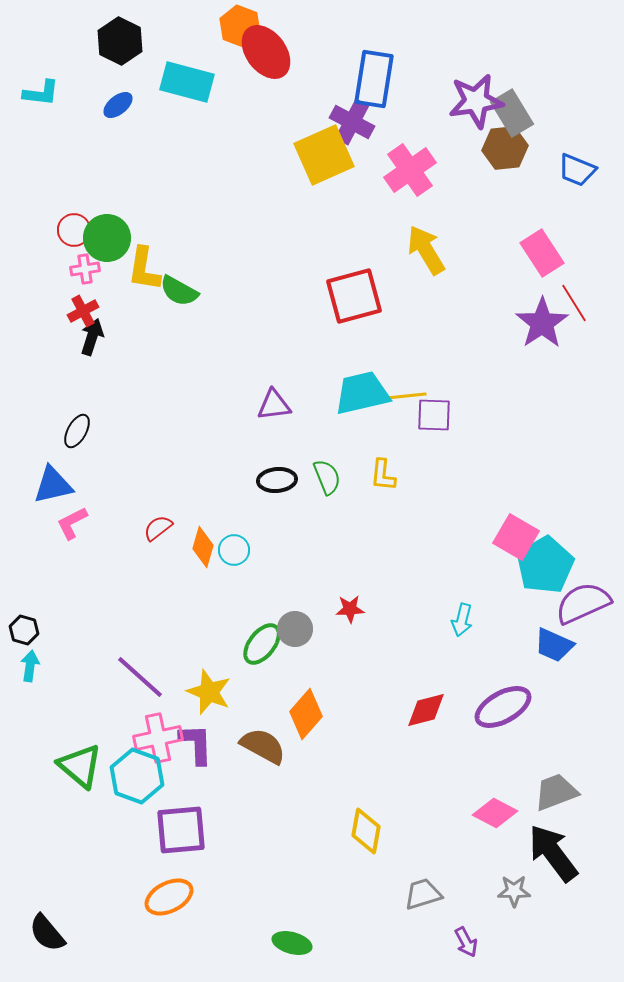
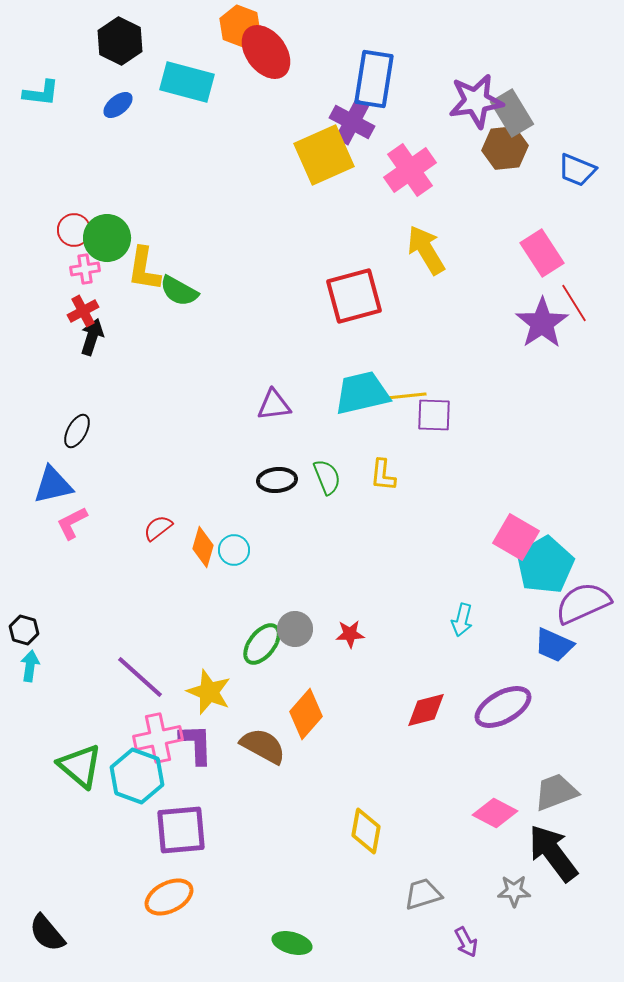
red star at (350, 609): moved 25 px down
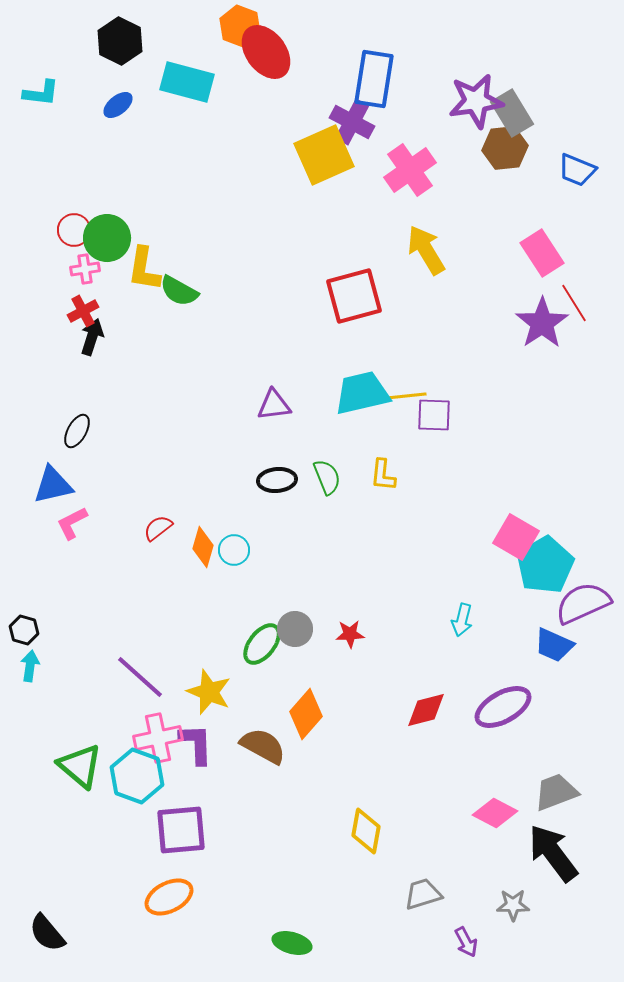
gray star at (514, 891): moved 1 px left, 14 px down
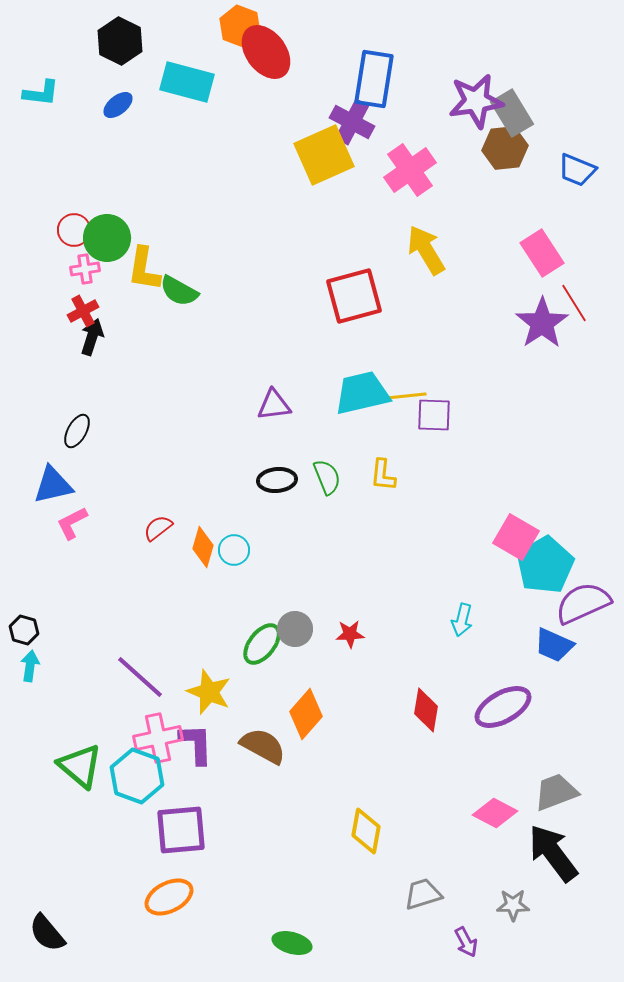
red diamond at (426, 710): rotated 66 degrees counterclockwise
